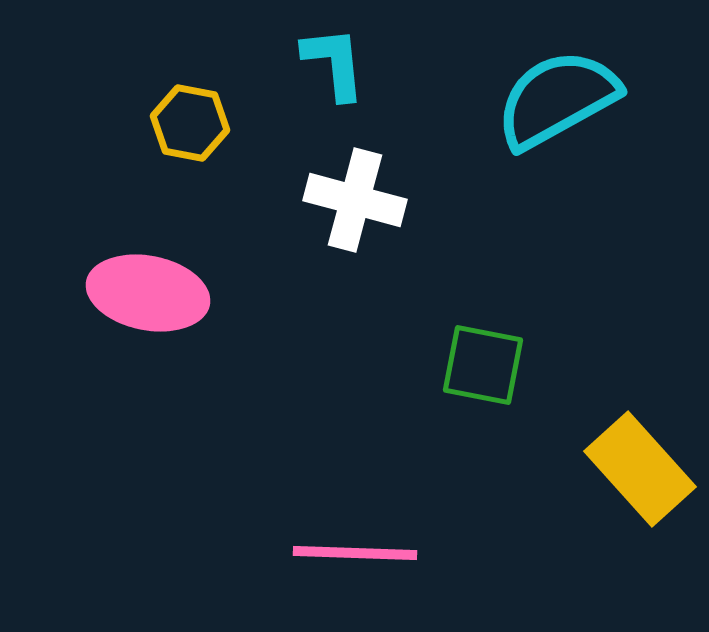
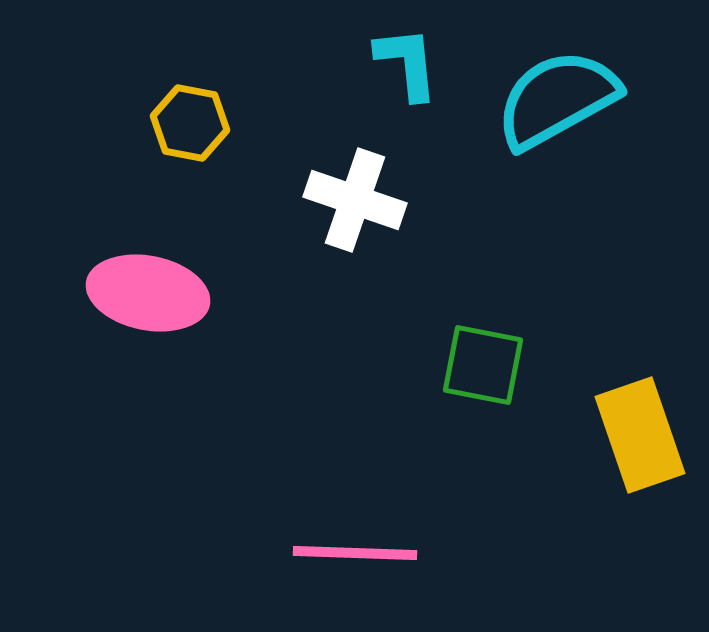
cyan L-shape: moved 73 px right
white cross: rotated 4 degrees clockwise
yellow rectangle: moved 34 px up; rotated 23 degrees clockwise
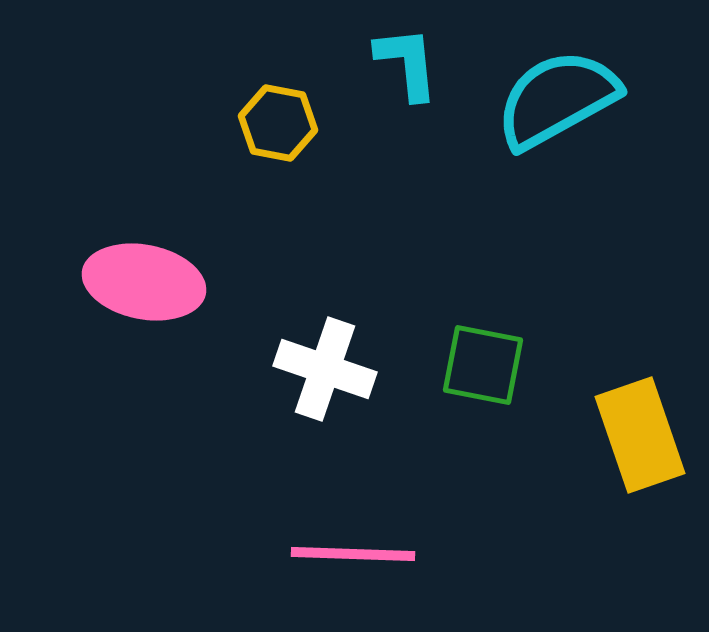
yellow hexagon: moved 88 px right
white cross: moved 30 px left, 169 px down
pink ellipse: moved 4 px left, 11 px up
pink line: moved 2 px left, 1 px down
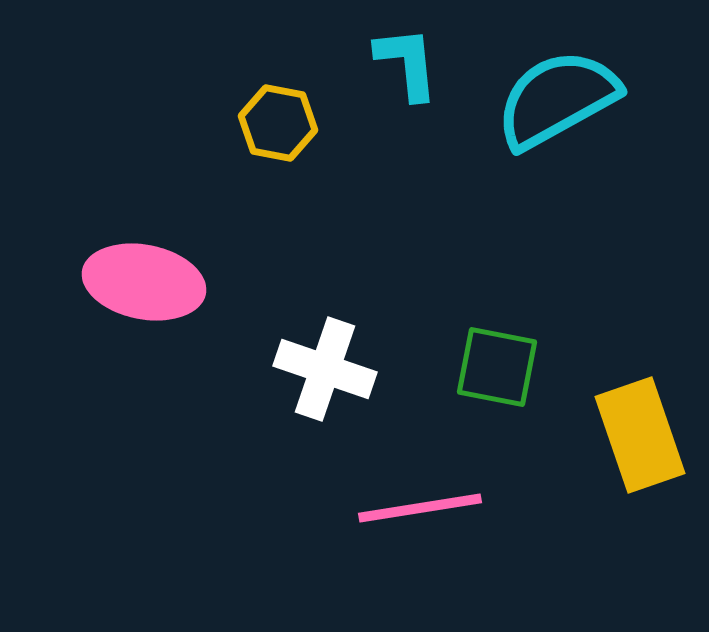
green square: moved 14 px right, 2 px down
pink line: moved 67 px right, 46 px up; rotated 11 degrees counterclockwise
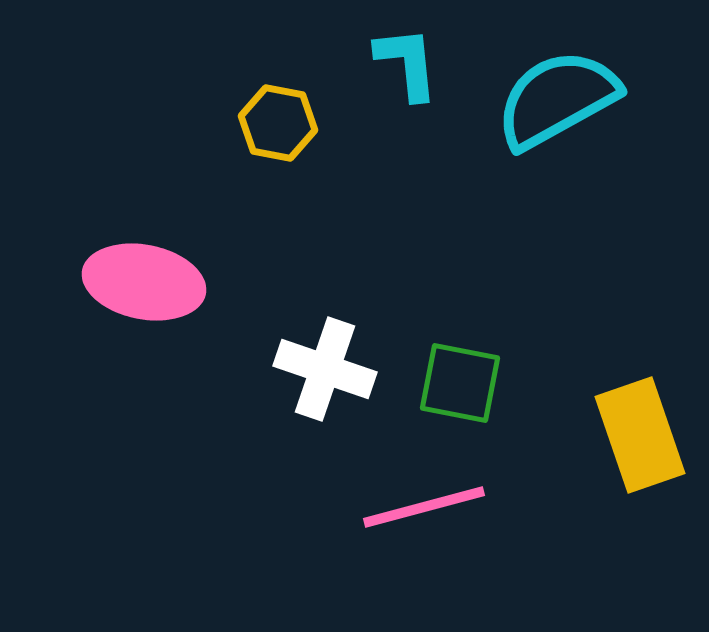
green square: moved 37 px left, 16 px down
pink line: moved 4 px right, 1 px up; rotated 6 degrees counterclockwise
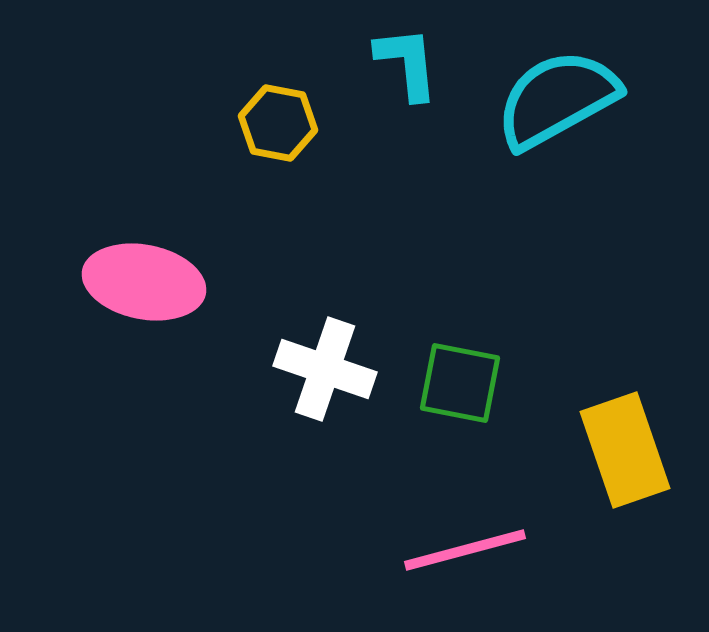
yellow rectangle: moved 15 px left, 15 px down
pink line: moved 41 px right, 43 px down
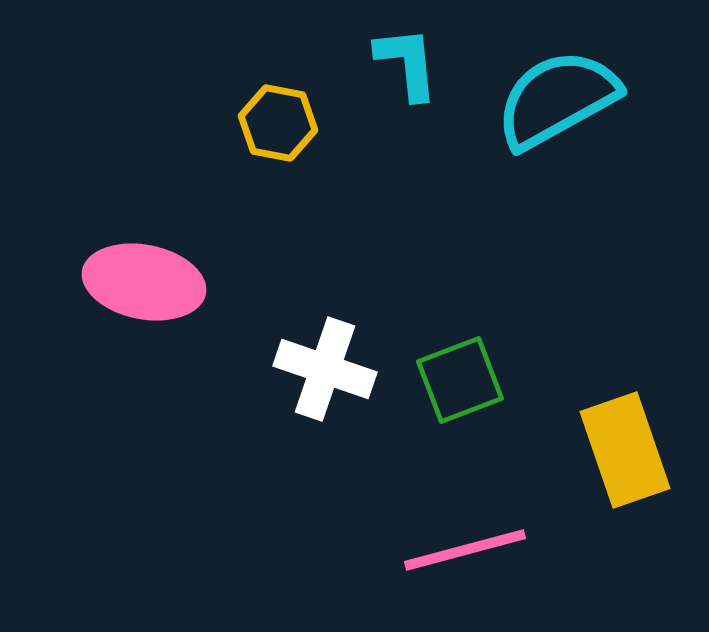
green square: moved 3 px up; rotated 32 degrees counterclockwise
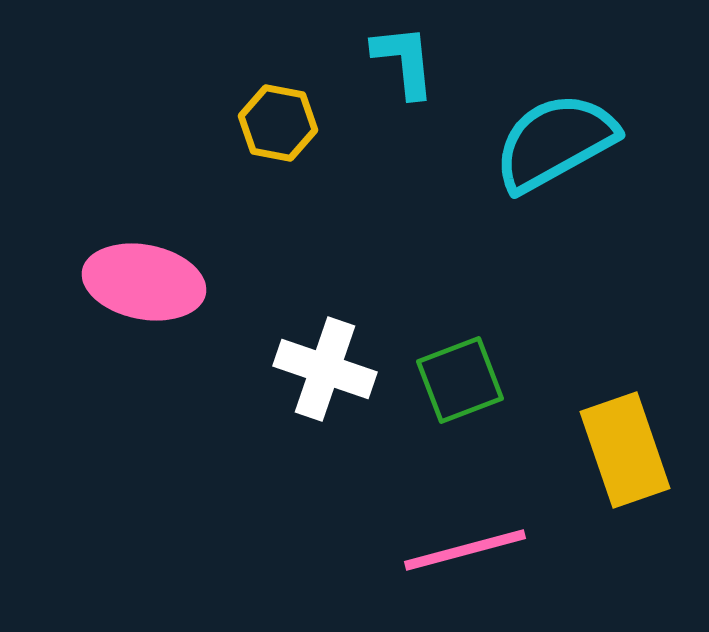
cyan L-shape: moved 3 px left, 2 px up
cyan semicircle: moved 2 px left, 43 px down
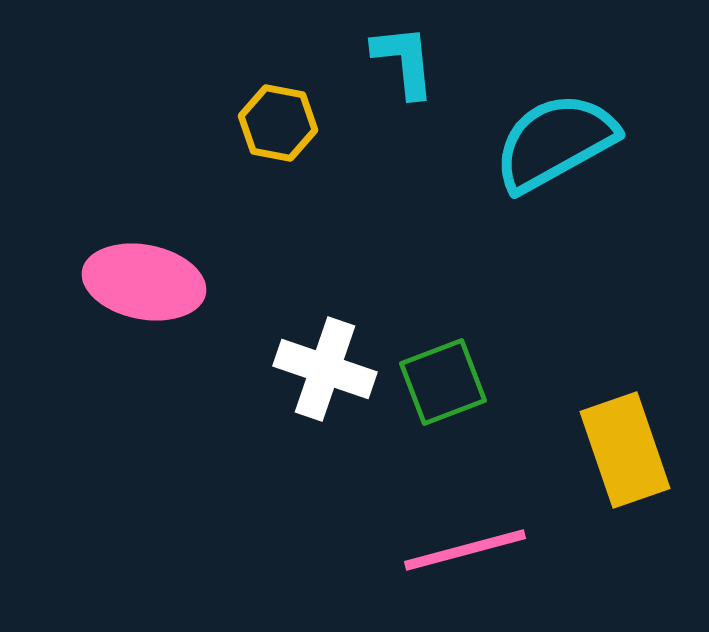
green square: moved 17 px left, 2 px down
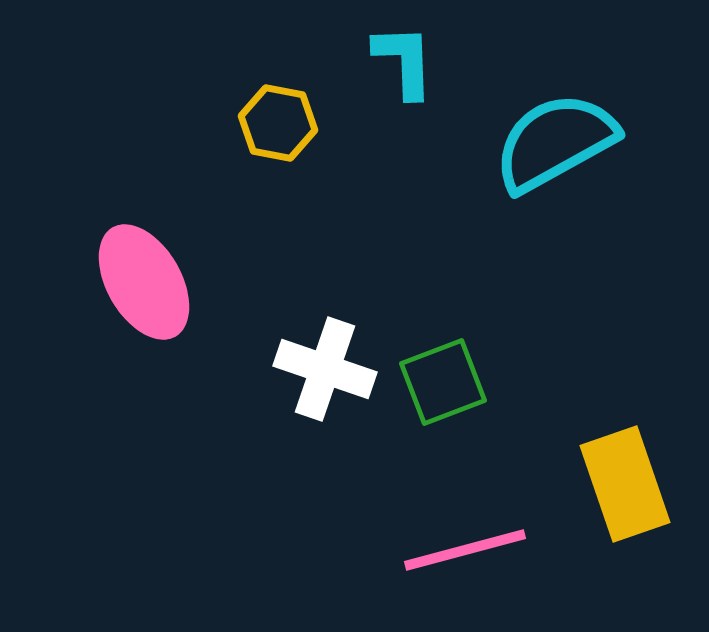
cyan L-shape: rotated 4 degrees clockwise
pink ellipse: rotated 49 degrees clockwise
yellow rectangle: moved 34 px down
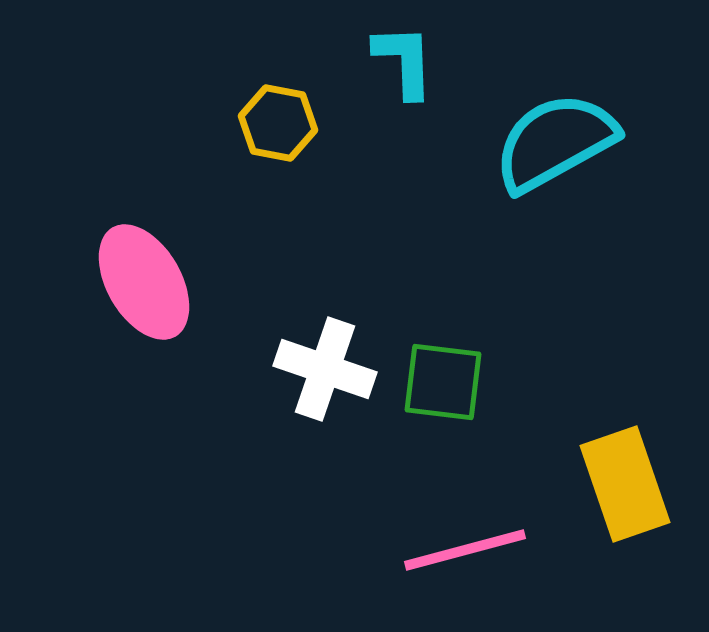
green square: rotated 28 degrees clockwise
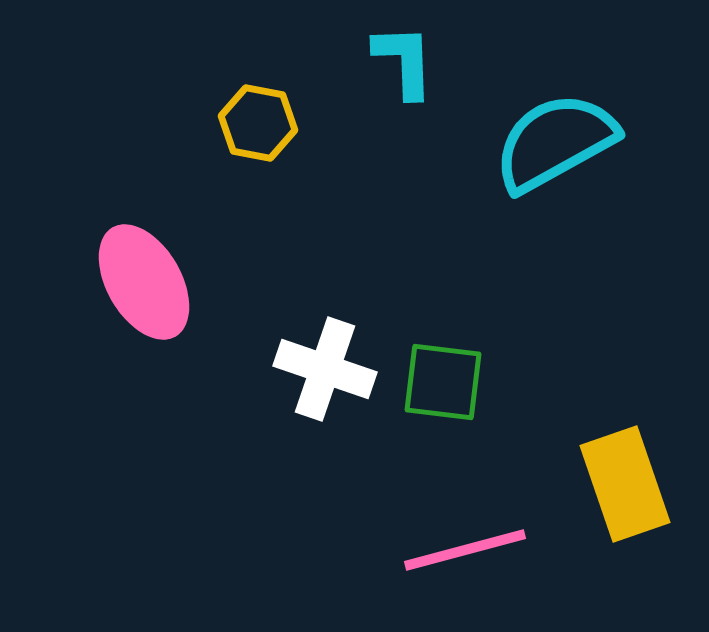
yellow hexagon: moved 20 px left
